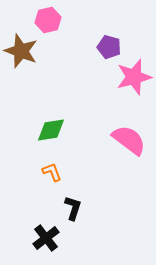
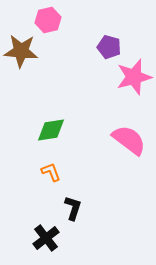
brown star: rotated 16 degrees counterclockwise
orange L-shape: moved 1 px left
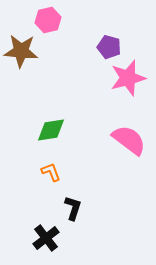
pink star: moved 6 px left, 1 px down
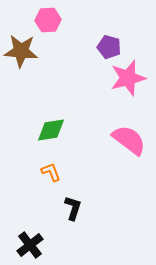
pink hexagon: rotated 10 degrees clockwise
black cross: moved 16 px left, 7 px down
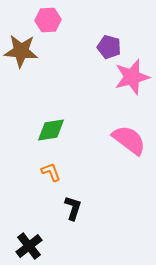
pink star: moved 4 px right, 1 px up
black cross: moved 1 px left, 1 px down
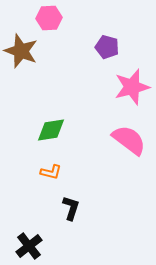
pink hexagon: moved 1 px right, 2 px up
purple pentagon: moved 2 px left
brown star: rotated 16 degrees clockwise
pink star: moved 10 px down
orange L-shape: rotated 125 degrees clockwise
black L-shape: moved 2 px left
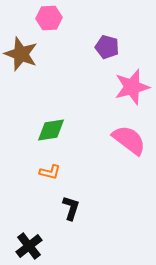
brown star: moved 3 px down
orange L-shape: moved 1 px left
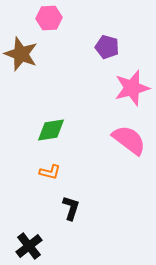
pink star: moved 1 px down
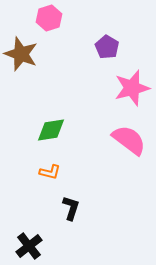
pink hexagon: rotated 15 degrees counterclockwise
purple pentagon: rotated 15 degrees clockwise
